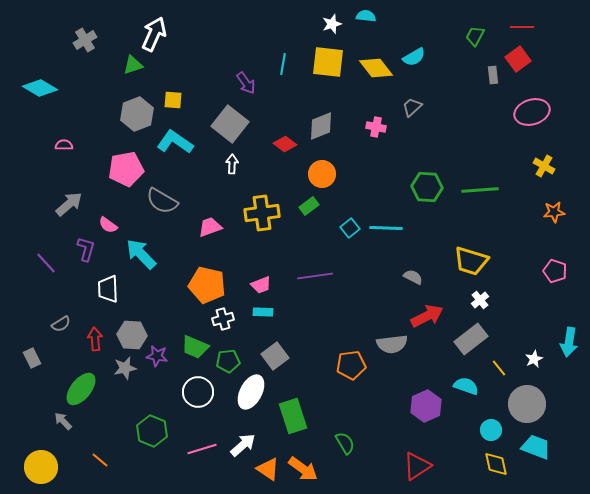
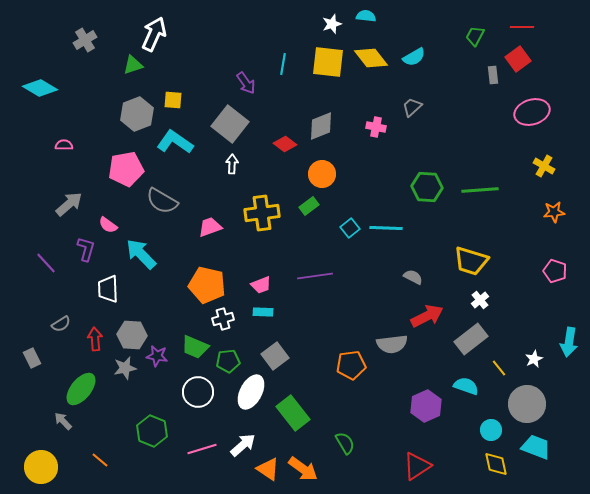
yellow diamond at (376, 68): moved 5 px left, 10 px up
green rectangle at (293, 416): moved 3 px up; rotated 20 degrees counterclockwise
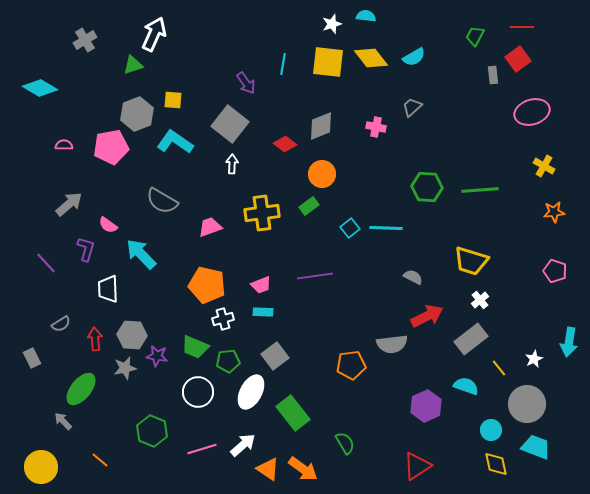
pink pentagon at (126, 169): moved 15 px left, 22 px up
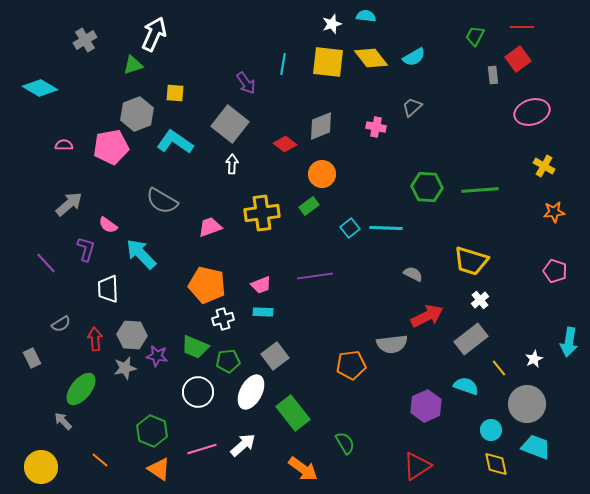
yellow square at (173, 100): moved 2 px right, 7 px up
gray semicircle at (413, 277): moved 3 px up
orange triangle at (268, 469): moved 109 px left
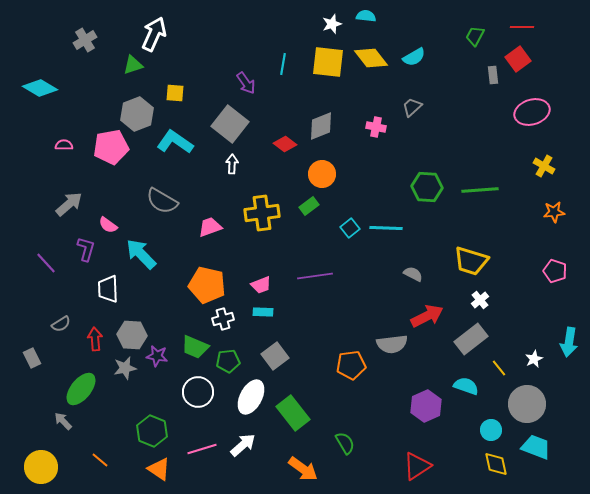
white ellipse at (251, 392): moved 5 px down
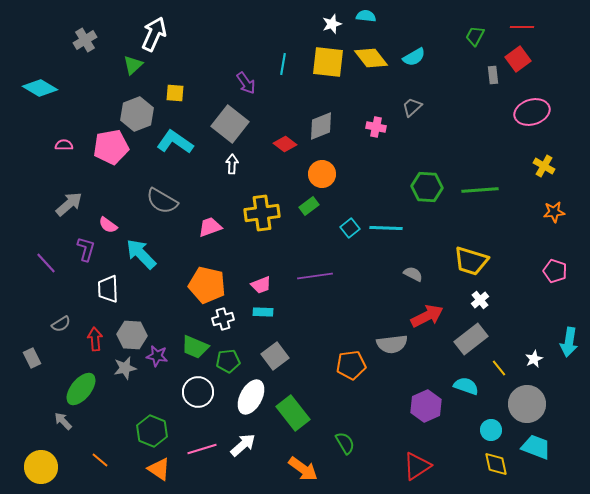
green triangle at (133, 65): rotated 25 degrees counterclockwise
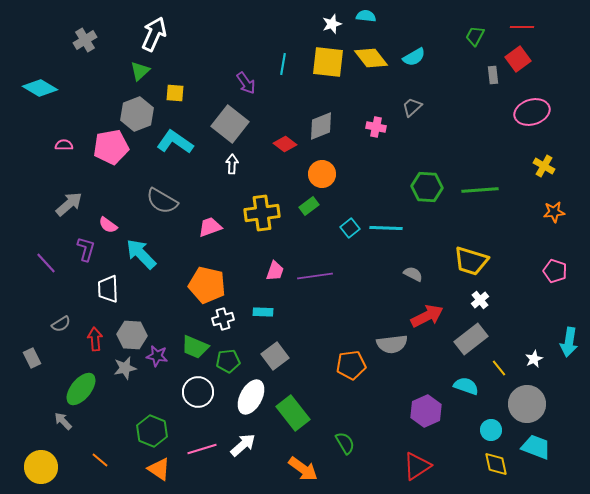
green triangle at (133, 65): moved 7 px right, 6 px down
pink trapezoid at (261, 285): moved 14 px right, 14 px up; rotated 50 degrees counterclockwise
purple hexagon at (426, 406): moved 5 px down
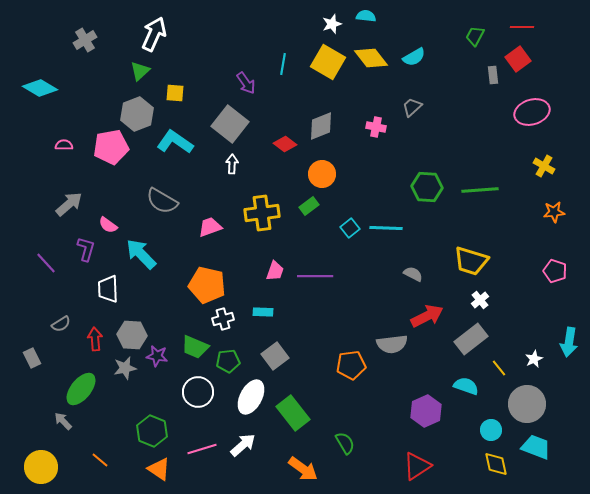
yellow square at (328, 62): rotated 24 degrees clockwise
purple line at (315, 276): rotated 8 degrees clockwise
